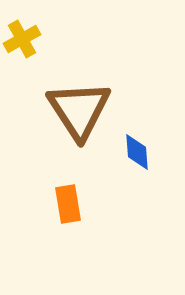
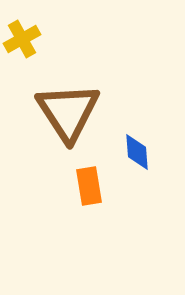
brown triangle: moved 11 px left, 2 px down
orange rectangle: moved 21 px right, 18 px up
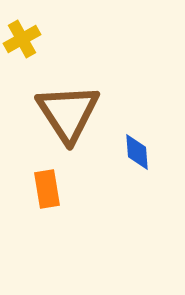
brown triangle: moved 1 px down
orange rectangle: moved 42 px left, 3 px down
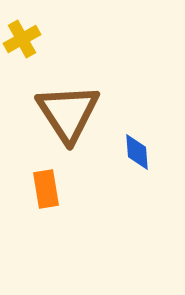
orange rectangle: moved 1 px left
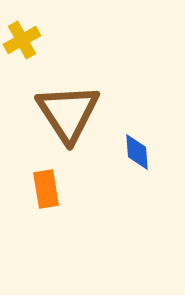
yellow cross: moved 1 px down
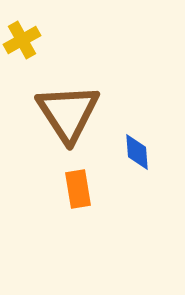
orange rectangle: moved 32 px right
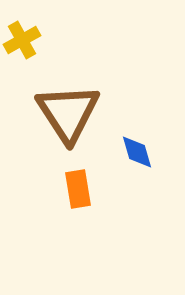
blue diamond: rotated 12 degrees counterclockwise
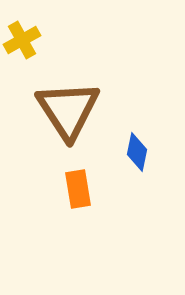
brown triangle: moved 3 px up
blue diamond: rotated 27 degrees clockwise
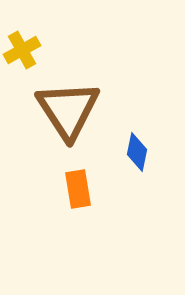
yellow cross: moved 10 px down
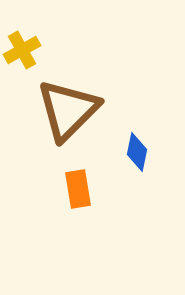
brown triangle: rotated 18 degrees clockwise
